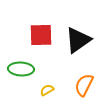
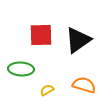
orange semicircle: rotated 80 degrees clockwise
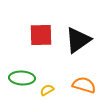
green ellipse: moved 1 px right, 9 px down
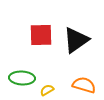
black triangle: moved 2 px left
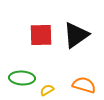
black triangle: moved 5 px up
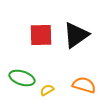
green ellipse: rotated 15 degrees clockwise
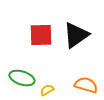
orange semicircle: moved 2 px right
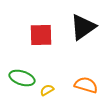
black triangle: moved 7 px right, 8 px up
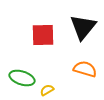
black triangle: rotated 16 degrees counterclockwise
red square: moved 2 px right
orange semicircle: moved 1 px left, 16 px up
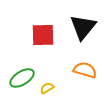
orange semicircle: moved 1 px down
green ellipse: rotated 50 degrees counterclockwise
yellow semicircle: moved 2 px up
